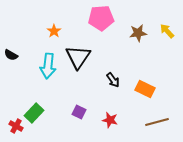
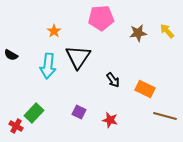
brown line: moved 8 px right, 6 px up; rotated 30 degrees clockwise
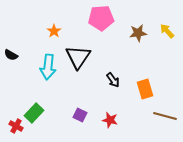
cyan arrow: moved 1 px down
orange rectangle: rotated 48 degrees clockwise
purple square: moved 1 px right, 3 px down
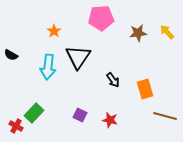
yellow arrow: moved 1 px down
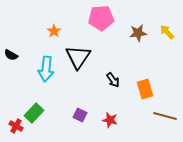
cyan arrow: moved 2 px left, 2 px down
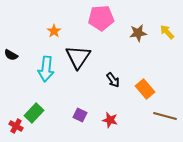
orange rectangle: rotated 24 degrees counterclockwise
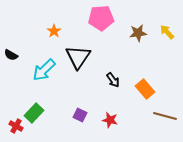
cyan arrow: moved 2 px left, 1 px down; rotated 40 degrees clockwise
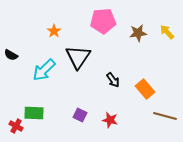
pink pentagon: moved 2 px right, 3 px down
green rectangle: rotated 48 degrees clockwise
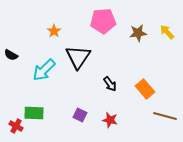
black arrow: moved 3 px left, 4 px down
